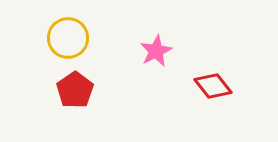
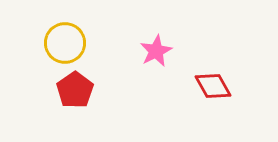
yellow circle: moved 3 px left, 5 px down
red diamond: rotated 9 degrees clockwise
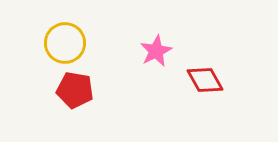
red diamond: moved 8 px left, 6 px up
red pentagon: rotated 27 degrees counterclockwise
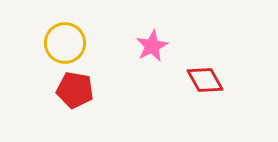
pink star: moved 4 px left, 5 px up
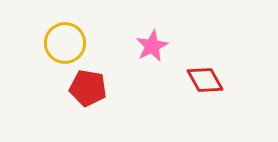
red pentagon: moved 13 px right, 2 px up
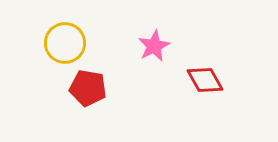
pink star: moved 2 px right
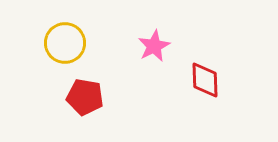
red diamond: rotated 27 degrees clockwise
red pentagon: moved 3 px left, 9 px down
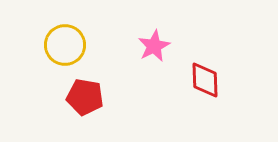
yellow circle: moved 2 px down
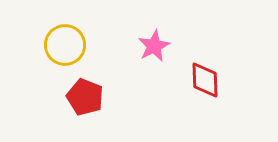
red pentagon: rotated 12 degrees clockwise
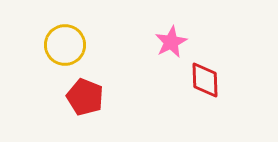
pink star: moved 17 px right, 4 px up
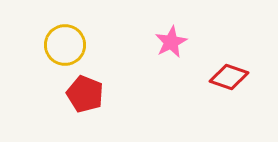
red diamond: moved 24 px right, 3 px up; rotated 69 degrees counterclockwise
red pentagon: moved 3 px up
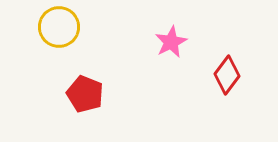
yellow circle: moved 6 px left, 18 px up
red diamond: moved 2 px left, 2 px up; rotated 72 degrees counterclockwise
